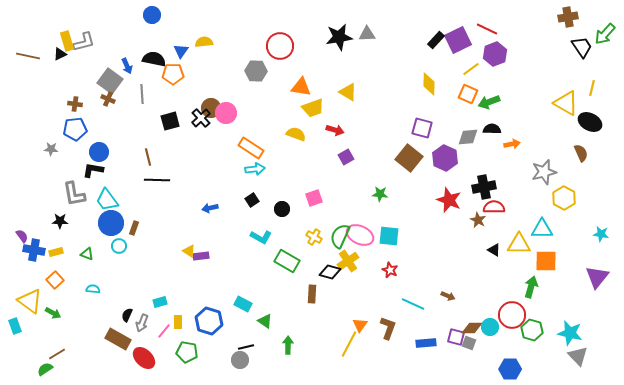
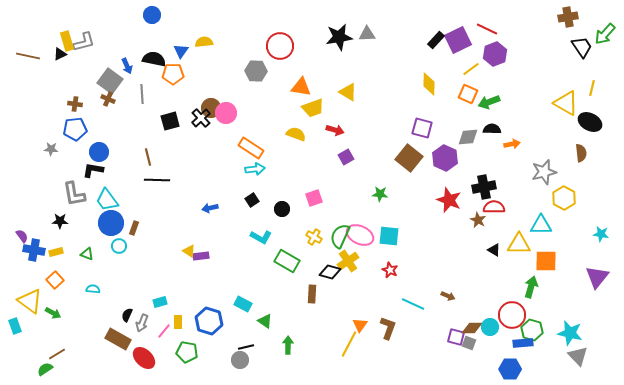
brown semicircle at (581, 153): rotated 18 degrees clockwise
cyan triangle at (542, 229): moved 1 px left, 4 px up
blue rectangle at (426, 343): moved 97 px right
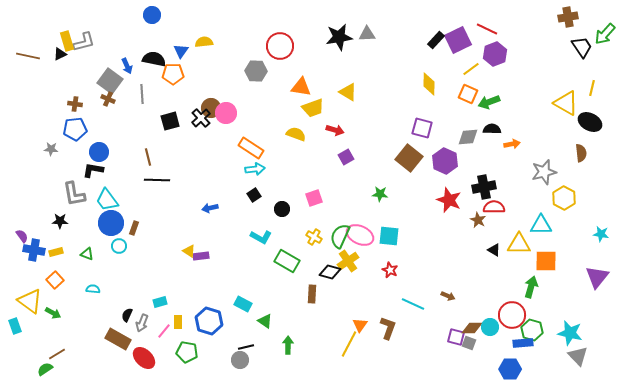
purple hexagon at (445, 158): moved 3 px down
black square at (252, 200): moved 2 px right, 5 px up
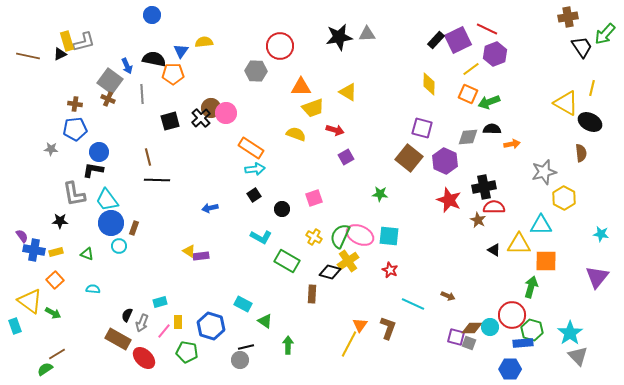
orange triangle at (301, 87): rotated 10 degrees counterclockwise
blue hexagon at (209, 321): moved 2 px right, 5 px down
cyan star at (570, 333): rotated 25 degrees clockwise
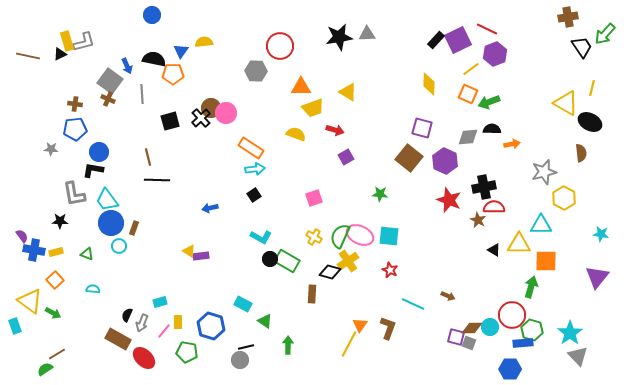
black circle at (282, 209): moved 12 px left, 50 px down
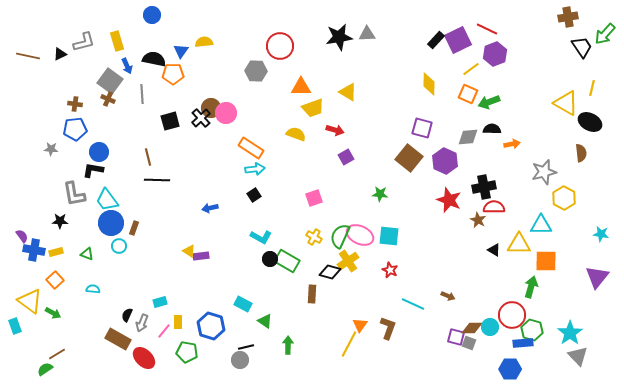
yellow rectangle at (67, 41): moved 50 px right
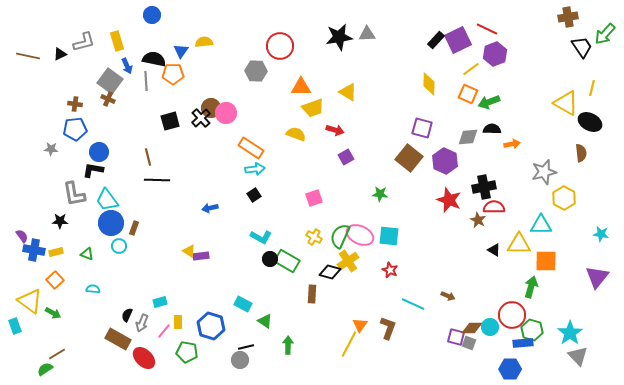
gray line at (142, 94): moved 4 px right, 13 px up
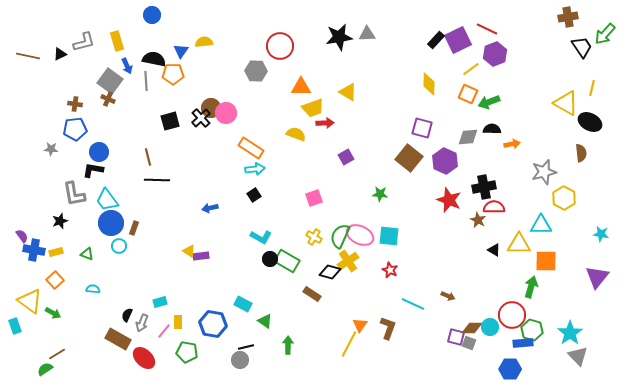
red arrow at (335, 130): moved 10 px left, 7 px up; rotated 18 degrees counterclockwise
black star at (60, 221): rotated 21 degrees counterclockwise
brown rectangle at (312, 294): rotated 60 degrees counterclockwise
blue hexagon at (211, 326): moved 2 px right, 2 px up; rotated 8 degrees counterclockwise
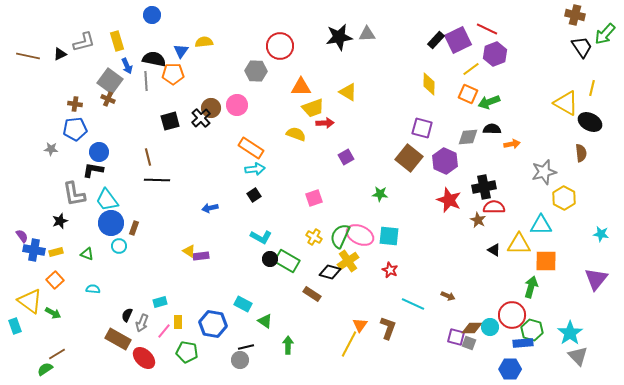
brown cross at (568, 17): moved 7 px right, 2 px up; rotated 24 degrees clockwise
pink circle at (226, 113): moved 11 px right, 8 px up
purple triangle at (597, 277): moved 1 px left, 2 px down
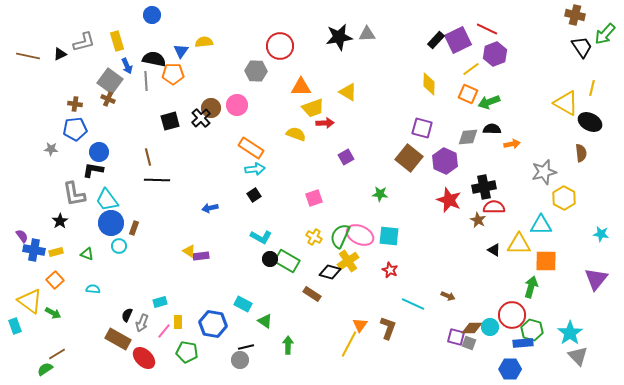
black star at (60, 221): rotated 14 degrees counterclockwise
